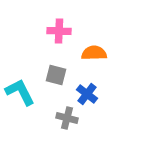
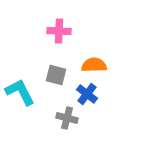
orange semicircle: moved 12 px down
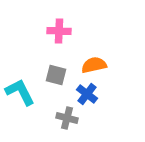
orange semicircle: rotated 10 degrees counterclockwise
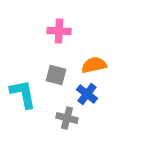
cyan L-shape: moved 3 px right, 2 px down; rotated 16 degrees clockwise
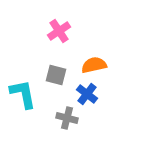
pink cross: rotated 35 degrees counterclockwise
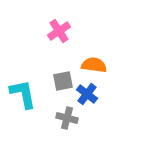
orange semicircle: rotated 20 degrees clockwise
gray square: moved 7 px right, 6 px down; rotated 25 degrees counterclockwise
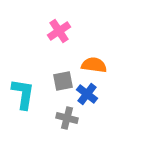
cyan L-shape: rotated 20 degrees clockwise
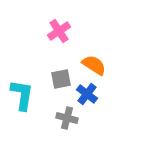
orange semicircle: rotated 25 degrees clockwise
gray square: moved 2 px left, 2 px up
cyan L-shape: moved 1 px left, 1 px down
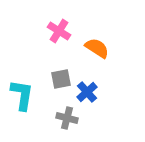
pink cross: rotated 25 degrees counterclockwise
orange semicircle: moved 3 px right, 17 px up
blue cross: moved 2 px up; rotated 10 degrees clockwise
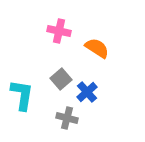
pink cross: rotated 20 degrees counterclockwise
gray square: rotated 30 degrees counterclockwise
